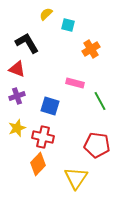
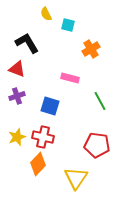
yellow semicircle: rotated 72 degrees counterclockwise
pink rectangle: moved 5 px left, 5 px up
yellow star: moved 9 px down
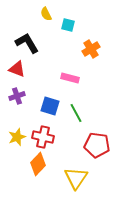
green line: moved 24 px left, 12 px down
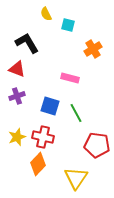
orange cross: moved 2 px right
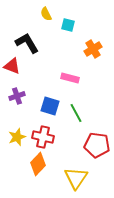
red triangle: moved 5 px left, 3 px up
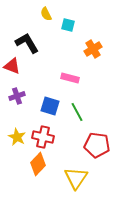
green line: moved 1 px right, 1 px up
yellow star: rotated 24 degrees counterclockwise
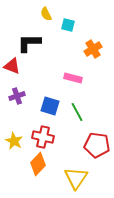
black L-shape: moved 2 px right; rotated 60 degrees counterclockwise
pink rectangle: moved 3 px right
yellow star: moved 3 px left, 4 px down
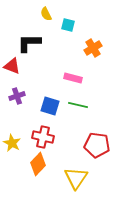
orange cross: moved 1 px up
green line: moved 1 px right, 7 px up; rotated 48 degrees counterclockwise
yellow star: moved 2 px left, 2 px down
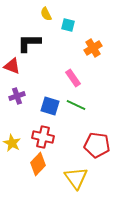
pink rectangle: rotated 42 degrees clockwise
green line: moved 2 px left; rotated 12 degrees clockwise
yellow triangle: rotated 10 degrees counterclockwise
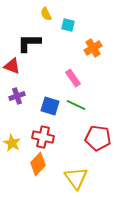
red pentagon: moved 1 px right, 7 px up
